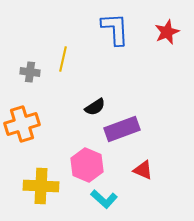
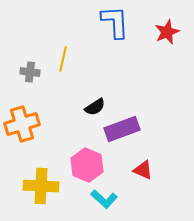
blue L-shape: moved 7 px up
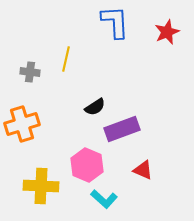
yellow line: moved 3 px right
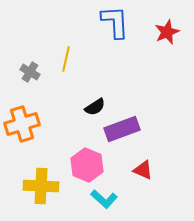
gray cross: rotated 24 degrees clockwise
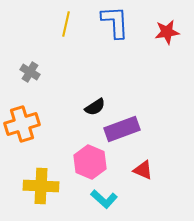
red star: rotated 15 degrees clockwise
yellow line: moved 35 px up
pink hexagon: moved 3 px right, 3 px up
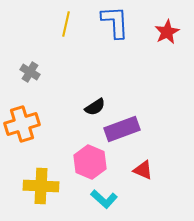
red star: rotated 20 degrees counterclockwise
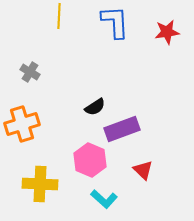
yellow line: moved 7 px left, 8 px up; rotated 10 degrees counterclockwise
red star: rotated 20 degrees clockwise
pink hexagon: moved 2 px up
red triangle: rotated 20 degrees clockwise
yellow cross: moved 1 px left, 2 px up
